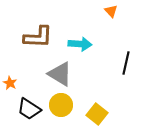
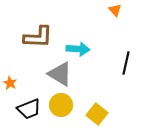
orange triangle: moved 4 px right, 1 px up
cyan arrow: moved 2 px left, 5 px down
black trapezoid: rotated 55 degrees counterclockwise
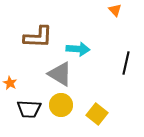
black trapezoid: rotated 25 degrees clockwise
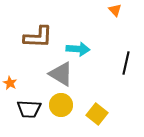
gray triangle: moved 1 px right
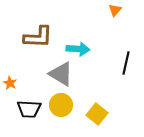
orange triangle: rotated 24 degrees clockwise
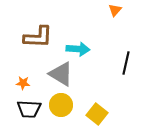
orange star: moved 13 px right; rotated 24 degrees counterclockwise
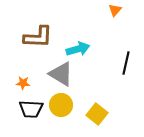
cyan arrow: rotated 20 degrees counterclockwise
black trapezoid: moved 2 px right
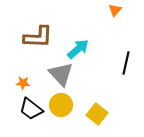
cyan arrow: rotated 25 degrees counterclockwise
gray triangle: rotated 16 degrees clockwise
black trapezoid: rotated 35 degrees clockwise
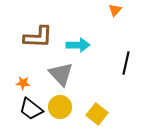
cyan arrow: moved 4 px up; rotated 40 degrees clockwise
yellow circle: moved 1 px left, 2 px down
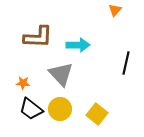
yellow circle: moved 2 px down
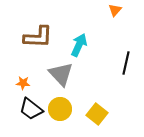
cyan arrow: moved 1 px right; rotated 65 degrees counterclockwise
